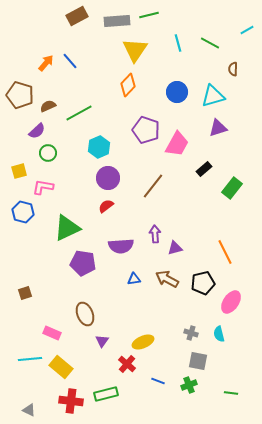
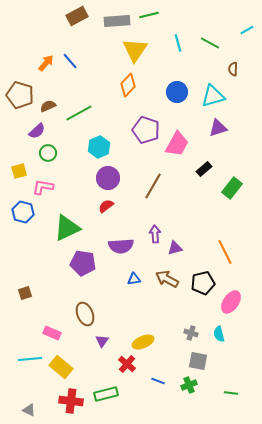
brown line at (153, 186): rotated 8 degrees counterclockwise
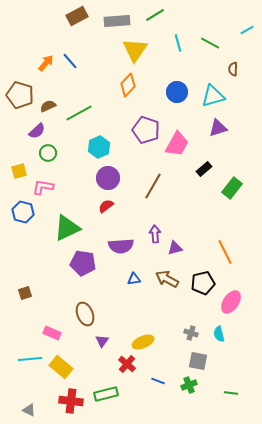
green line at (149, 15): moved 6 px right; rotated 18 degrees counterclockwise
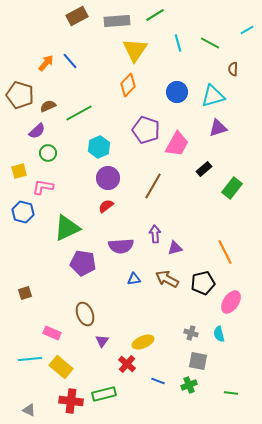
green rectangle at (106, 394): moved 2 px left
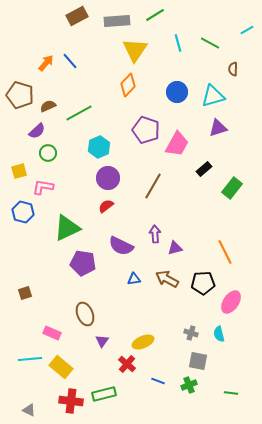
purple semicircle at (121, 246): rotated 30 degrees clockwise
black pentagon at (203, 283): rotated 10 degrees clockwise
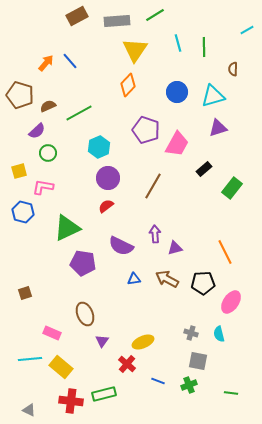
green line at (210, 43): moved 6 px left, 4 px down; rotated 60 degrees clockwise
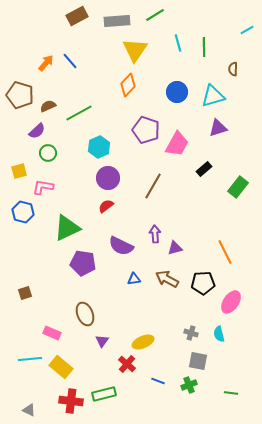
green rectangle at (232, 188): moved 6 px right, 1 px up
